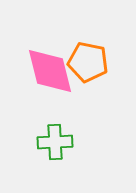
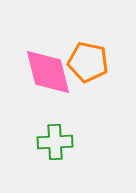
pink diamond: moved 2 px left, 1 px down
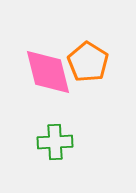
orange pentagon: rotated 21 degrees clockwise
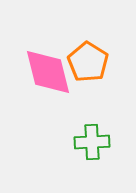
green cross: moved 37 px right
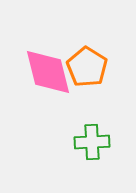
orange pentagon: moved 1 px left, 5 px down
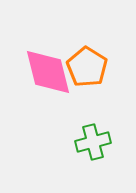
green cross: moved 1 px right; rotated 12 degrees counterclockwise
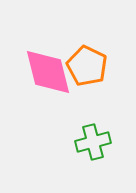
orange pentagon: moved 1 px up; rotated 6 degrees counterclockwise
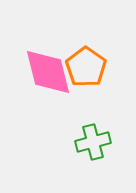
orange pentagon: moved 1 px left, 1 px down; rotated 9 degrees clockwise
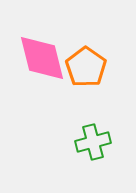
pink diamond: moved 6 px left, 14 px up
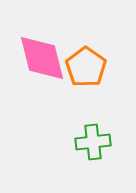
green cross: rotated 8 degrees clockwise
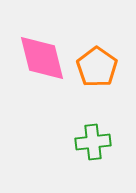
orange pentagon: moved 11 px right
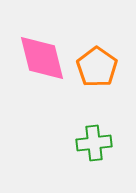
green cross: moved 1 px right, 1 px down
